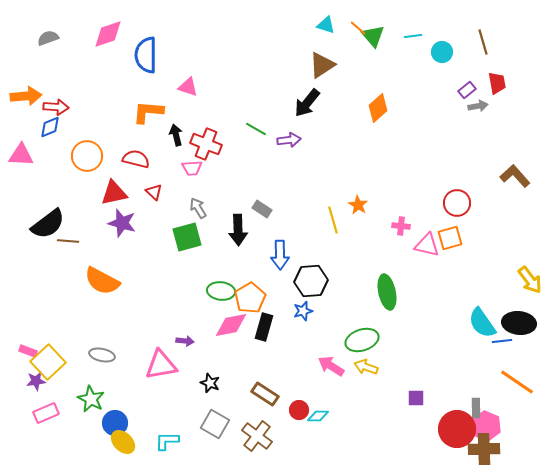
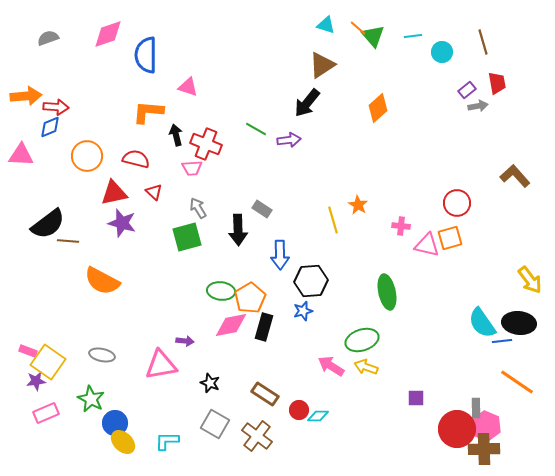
yellow square at (48, 362): rotated 12 degrees counterclockwise
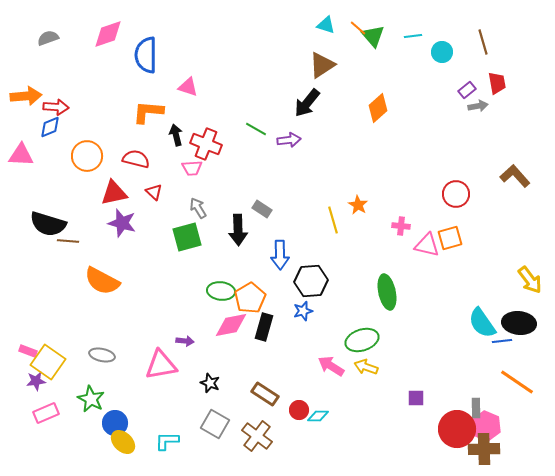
red circle at (457, 203): moved 1 px left, 9 px up
black semicircle at (48, 224): rotated 54 degrees clockwise
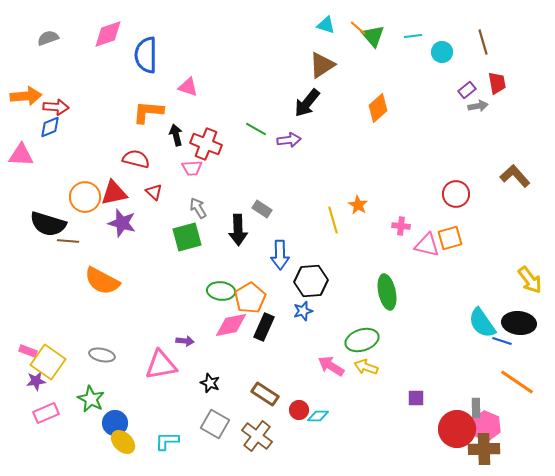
orange circle at (87, 156): moved 2 px left, 41 px down
black rectangle at (264, 327): rotated 8 degrees clockwise
blue line at (502, 341): rotated 24 degrees clockwise
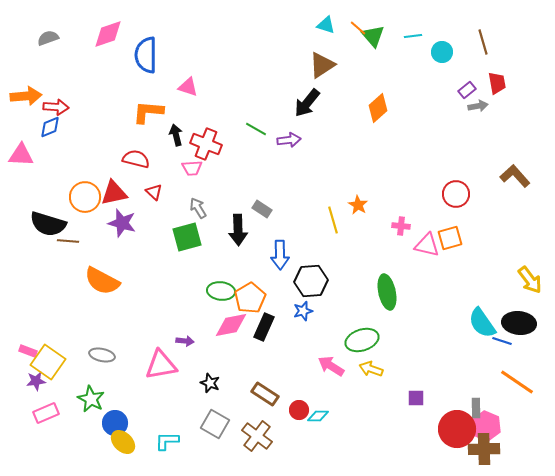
yellow arrow at (366, 367): moved 5 px right, 2 px down
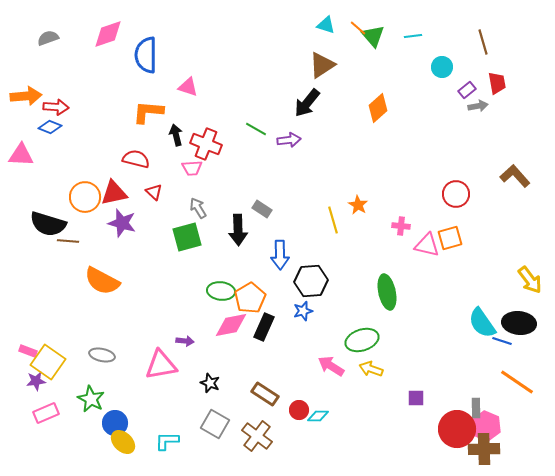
cyan circle at (442, 52): moved 15 px down
blue diamond at (50, 127): rotated 45 degrees clockwise
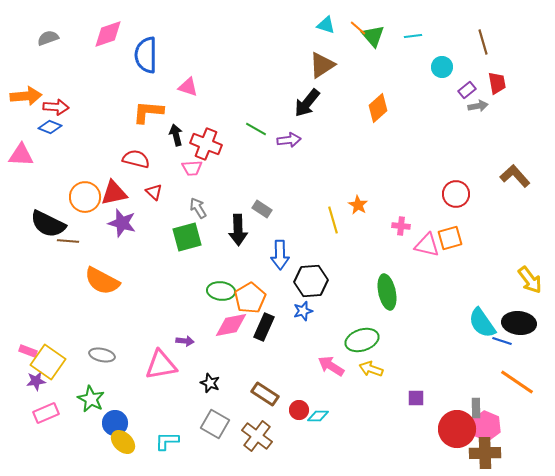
black semicircle at (48, 224): rotated 9 degrees clockwise
brown cross at (484, 449): moved 1 px right, 4 px down
